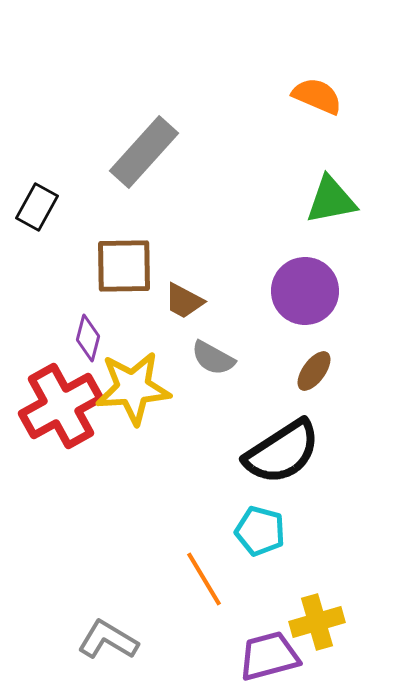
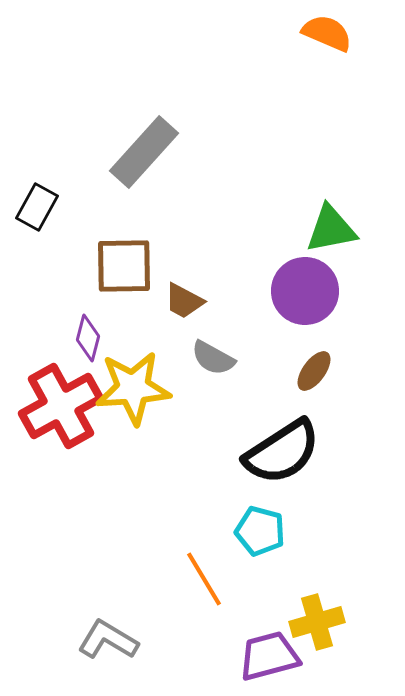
orange semicircle: moved 10 px right, 63 px up
green triangle: moved 29 px down
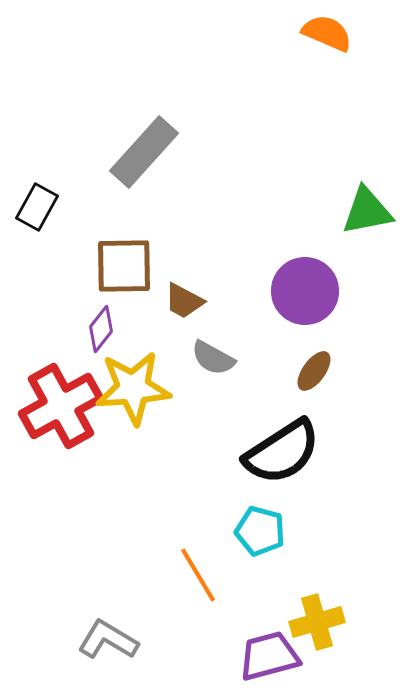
green triangle: moved 36 px right, 18 px up
purple diamond: moved 13 px right, 9 px up; rotated 24 degrees clockwise
orange line: moved 6 px left, 4 px up
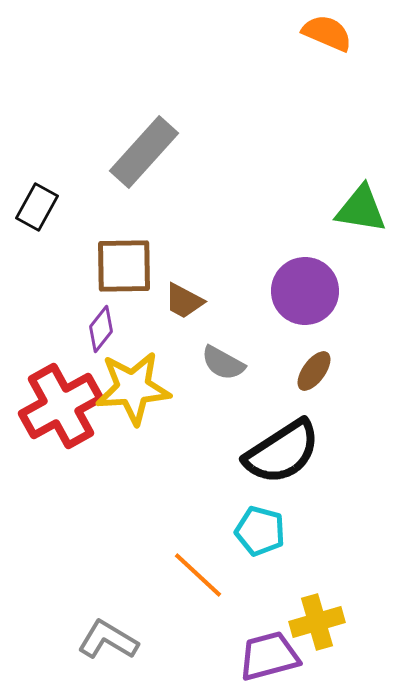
green triangle: moved 6 px left, 2 px up; rotated 20 degrees clockwise
gray semicircle: moved 10 px right, 5 px down
orange line: rotated 16 degrees counterclockwise
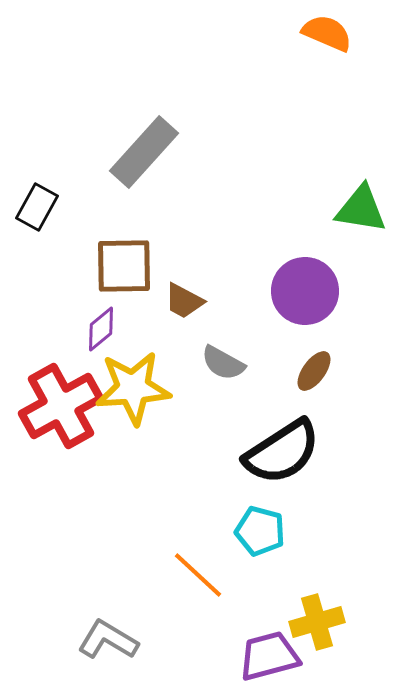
purple diamond: rotated 12 degrees clockwise
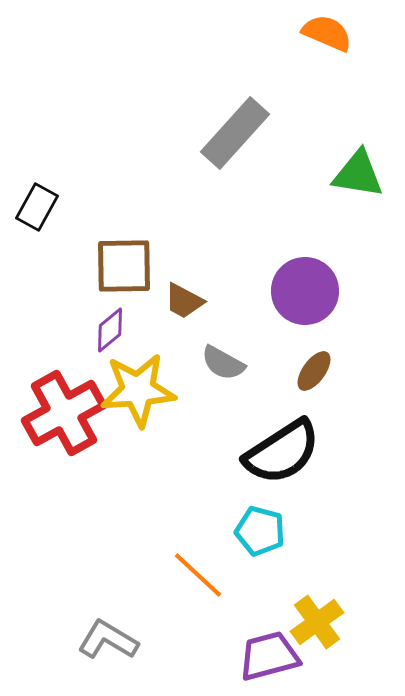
gray rectangle: moved 91 px right, 19 px up
green triangle: moved 3 px left, 35 px up
purple diamond: moved 9 px right, 1 px down
yellow star: moved 5 px right, 2 px down
red cross: moved 3 px right, 7 px down
yellow cross: rotated 20 degrees counterclockwise
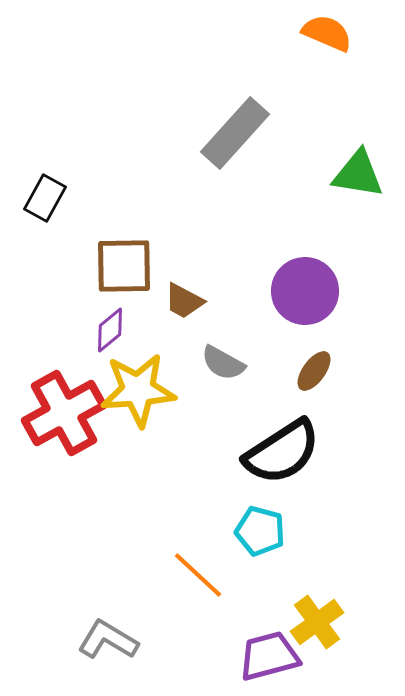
black rectangle: moved 8 px right, 9 px up
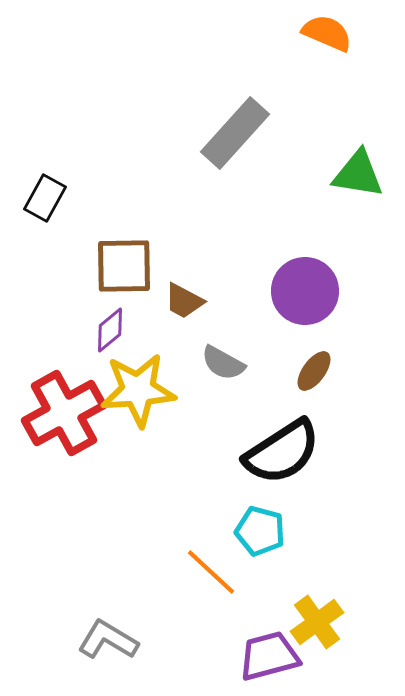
orange line: moved 13 px right, 3 px up
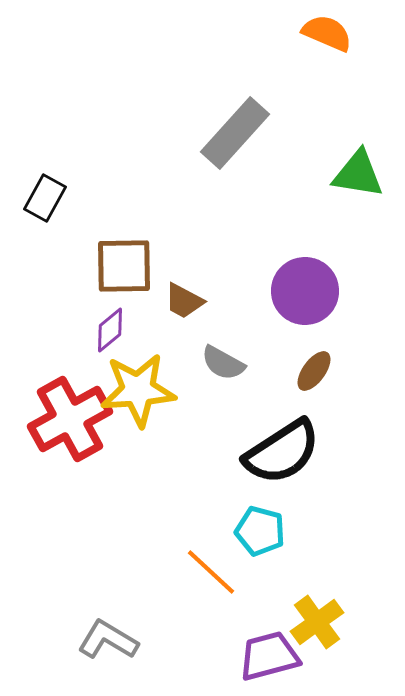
red cross: moved 6 px right, 6 px down
